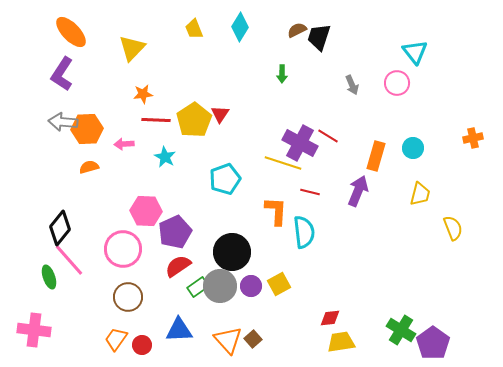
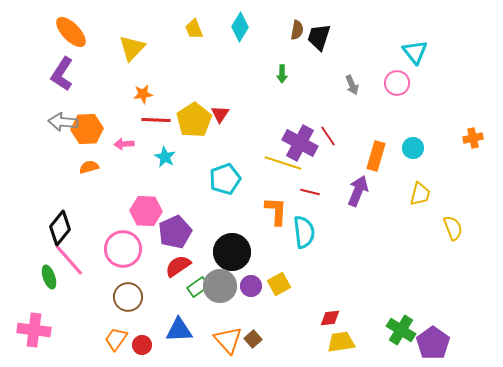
brown semicircle at (297, 30): rotated 126 degrees clockwise
red line at (328, 136): rotated 25 degrees clockwise
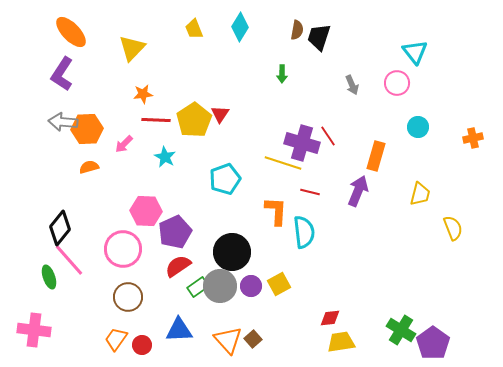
purple cross at (300, 143): moved 2 px right; rotated 12 degrees counterclockwise
pink arrow at (124, 144): rotated 42 degrees counterclockwise
cyan circle at (413, 148): moved 5 px right, 21 px up
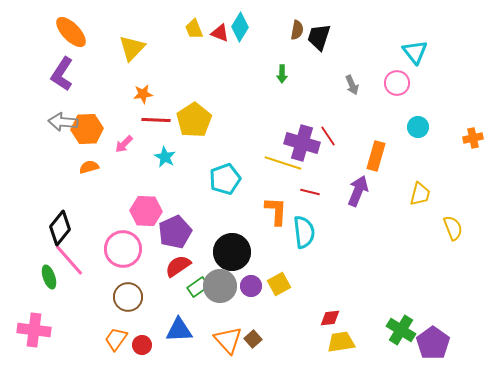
red triangle at (220, 114): moved 81 px up; rotated 42 degrees counterclockwise
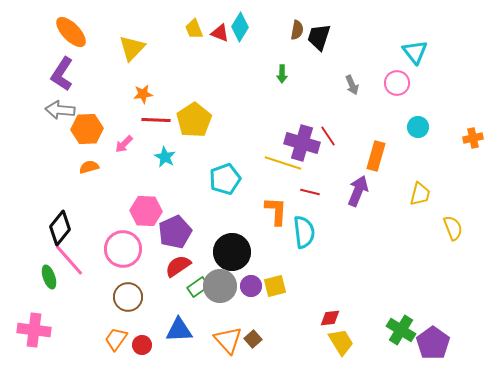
gray arrow at (63, 122): moved 3 px left, 12 px up
yellow square at (279, 284): moved 4 px left, 2 px down; rotated 15 degrees clockwise
yellow trapezoid at (341, 342): rotated 68 degrees clockwise
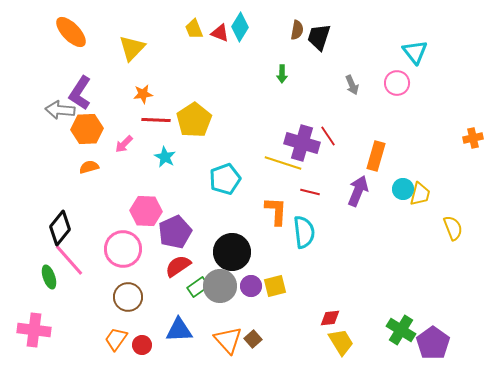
purple L-shape at (62, 74): moved 18 px right, 19 px down
cyan circle at (418, 127): moved 15 px left, 62 px down
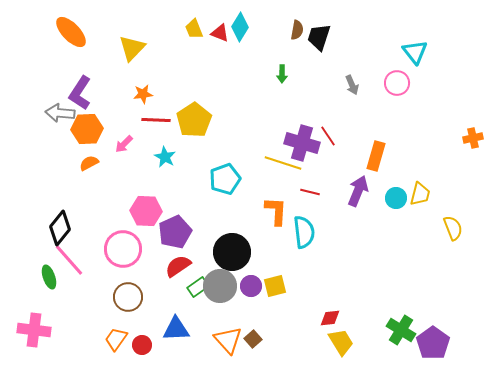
gray arrow at (60, 110): moved 3 px down
orange semicircle at (89, 167): moved 4 px up; rotated 12 degrees counterclockwise
cyan circle at (403, 189): moved 7 px left, 9 px down
blue triangle at (179, 330): moved 3 px left, 1 px up
